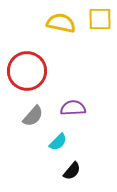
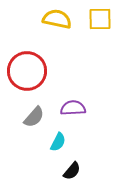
yellow semicircle: moved 4 px left, 4 px up
gray semicircle: moved 1 px right, 1 px down
cyan semicircle: rotated 18 degrees counterclockwise
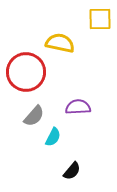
yellow semicircle: moved 3 px right, 24 px down
red circle: moved 1 px left, 1 px down
purple semicircle: moved 5 px right, 1 px up
gray semicircle: moved 1 px up
cyan semicircle: moved 5 px left, 5 px up
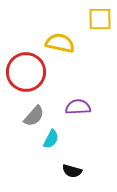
cyan semicircle: moved 2 px left, 2 px down
black semicircle: rotated 66 degrees clockwise
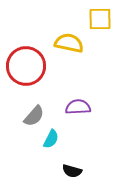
yellow semicircle: moved 9 px right
red circle: moved 6 px up
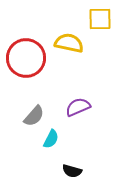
red circle: moved 8 px up
purple semicircle: rotated 20 degrees counterclockwise
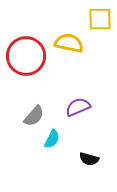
red circle: moved 2 px up
cyan semicircle: moved 1 px right
black semicircle: moved 17 px right, 12 px up
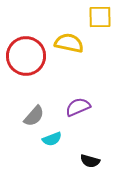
yellow square: moved 2 px up
cyan semicircle: rotated 42 degrees clockwise
black semicircle: moved 1 px right, 2 px down
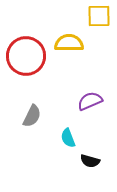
yellow square: moved 1 px left, 1 px up
yellow semicircle: rotated 12 degrees counterclockwise
purple semicircle: moved 12 px right, 6 px up
gray semicircle: moved 2 px left; rotated 15 degrees counterclockwise
cyan semicircle: moved 16 px right, 1 px up; rotated 90 degrees clockwise
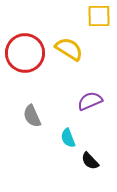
yellow semicircle: moved 6 px down; rotated 32 degrees clockwise
red circle: moved 1 px left, 3 px up
gray semicircle: rotated 130 degrees clockwise
black semicircle: rotated 30 degrees clockwise
